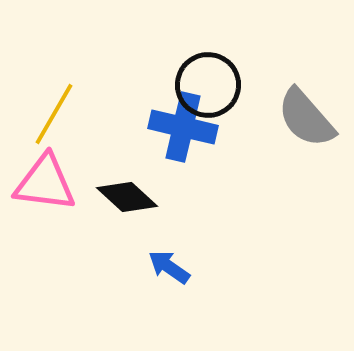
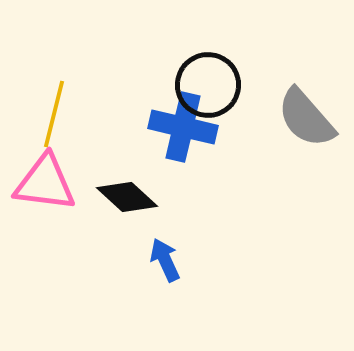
yellow line: rotated 16 degrees counterclockwise
blue arrow: moved 4 px left, 7 px up; rotated 30 degrees clockwise
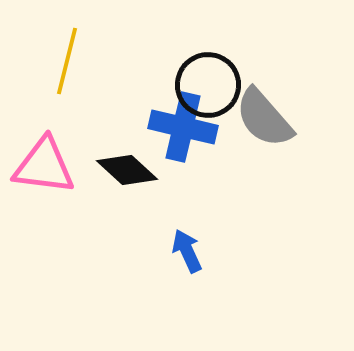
yellow line: moved 13 px right, 53 px up
gray semicircle: moved 42 px left
pink triangle: moved 1 px left, 17 px up
black diamond: moved 27 px up
blue arrow: moved 22 px right, 9 px up
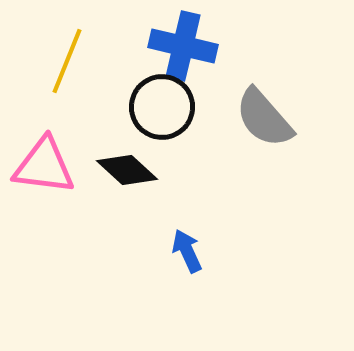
yellow line: rotated 8 degrees clockwise
black circle: moved 46 px left, 22 px down
blue cross: moved 81 px up
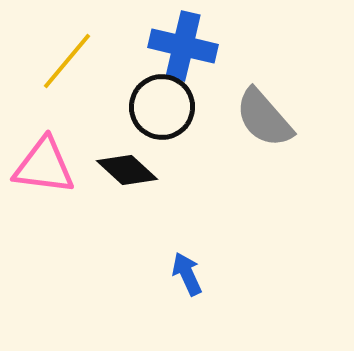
yellow line: rotated 18 degrees clockwise
blue arrow: moved 23 px down
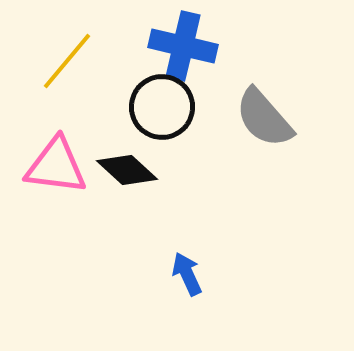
pink triangle: moved 12 px right
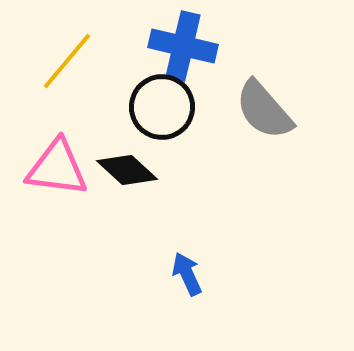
gray semicircle: moved 8 px up
pink triangle: moved 1 px right, 2 px down
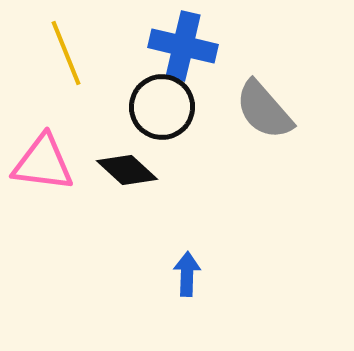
yellow line: moved 1 px left, 8 px up; rotated 62 degrees counterclockwise
pink triangle: moved 14 px left, 5 px up
blue arrow: rotated 27 degrees clockwise
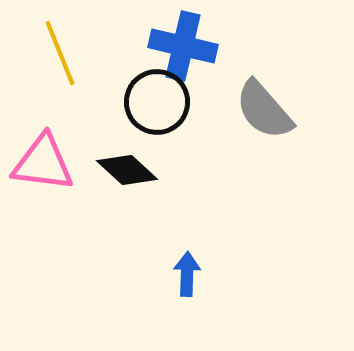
yellow line: moved 6 px left
black circle: moved 5 px left, 5 px up
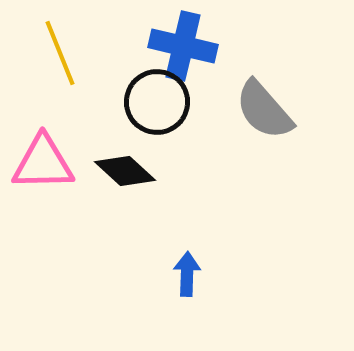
pink triangle: rotated 8 degrees counterclockwise
black diamond: moved 2 px left, 1 px down
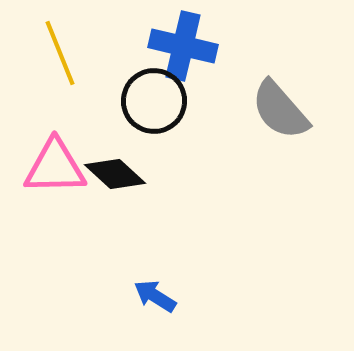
black circle: moved 3 px left, 1 px up
gray semicircle: moved 16 px right
pink triangle: moved 12 px right, 4 px down
black diamond: moved 10 px left, 3 px down
blue arrow: moved 32 px left, 22 px down; rotated 60 degrees counterclockwise
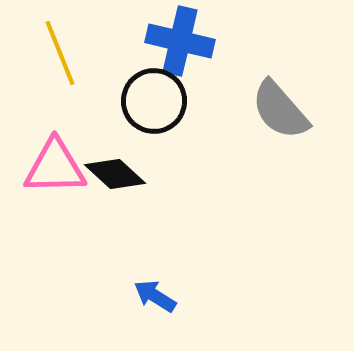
blue cross: moved 3 px left, 5 px up
